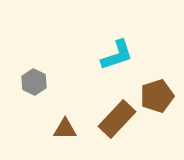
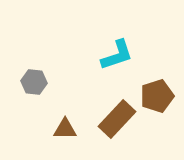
gray hexagon: rotated 20 degrees counterclockwise
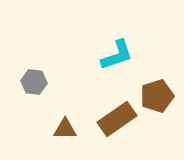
brown rectangle: rotated 12 degrees clockwise
